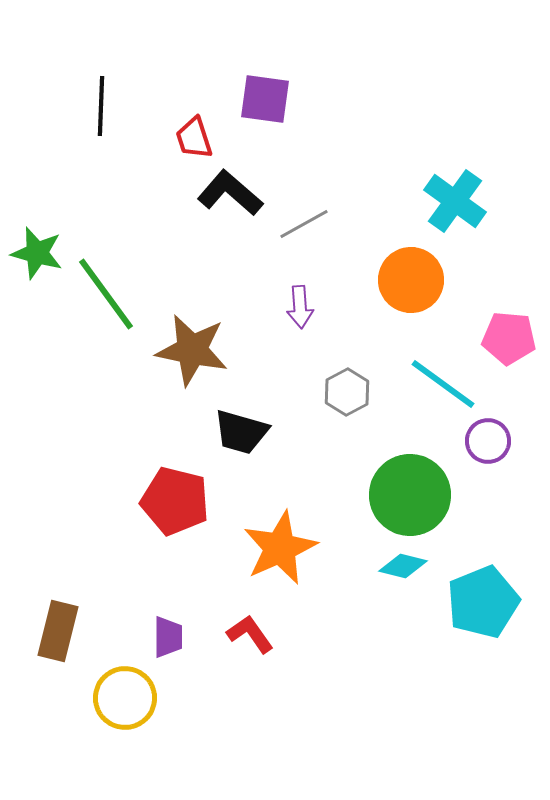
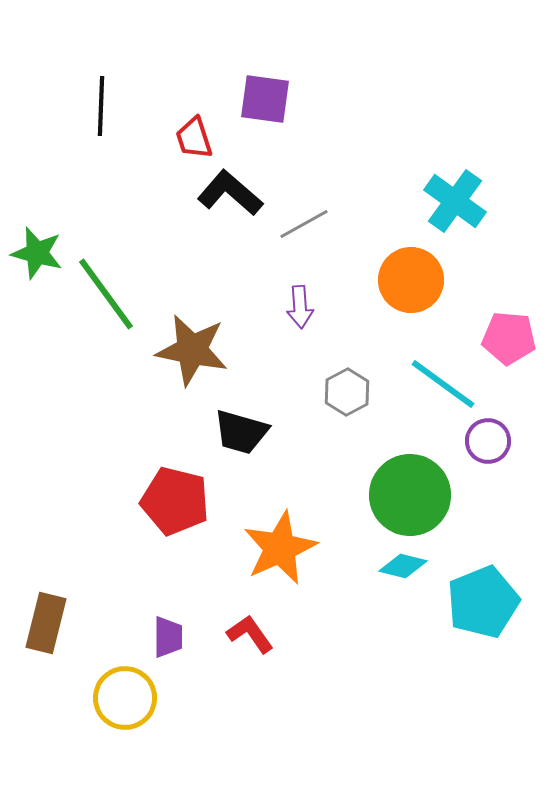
brown rectangle: moved 12 px left, 8 px up
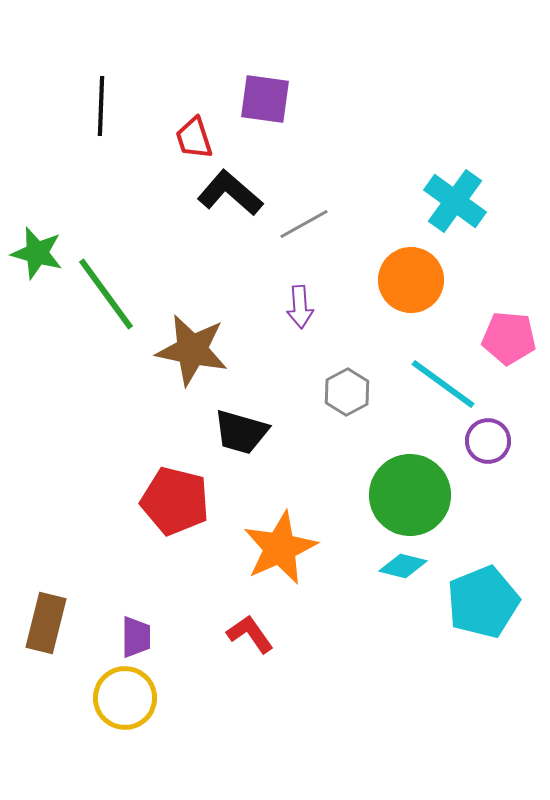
purple trapezoid: moved 32 px left
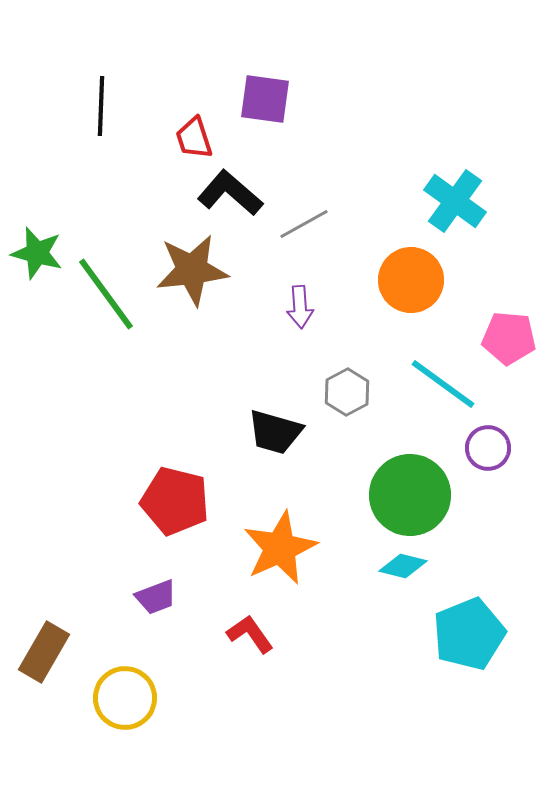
brown star: moved 80 px up; rotated 18 degrees counterclockwise
black trapezoid: moved 34 px right
purple circle: moved 7 px down
cyan pentagon: moved 14 px left, 32 px down
brown rectangle: moved 2 px left, 29 px down; rotated 16 degrees clockwise
purple trapezoid: moved 20 px right, 40 px up; rotated 69 degrees clockwise
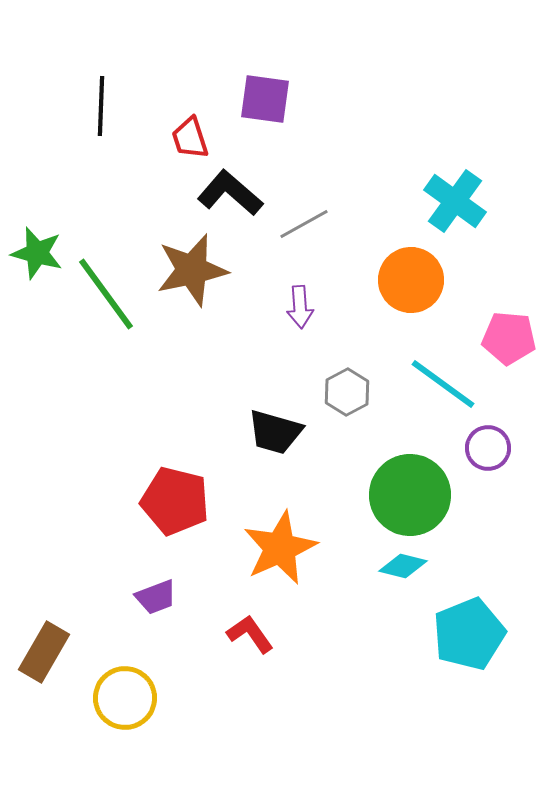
red trapezoid: moved 4 px left
brown star: rotated 6 degrees counterclockwise
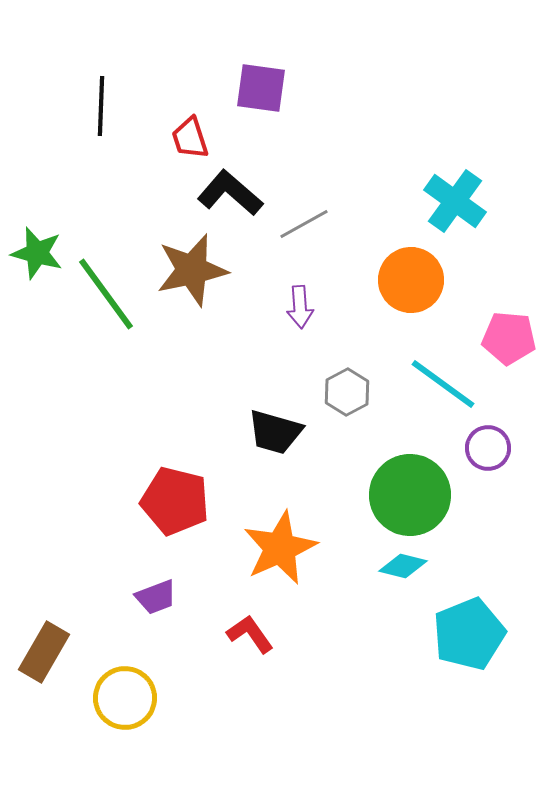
purple square: moved 4 px left, 11 px up
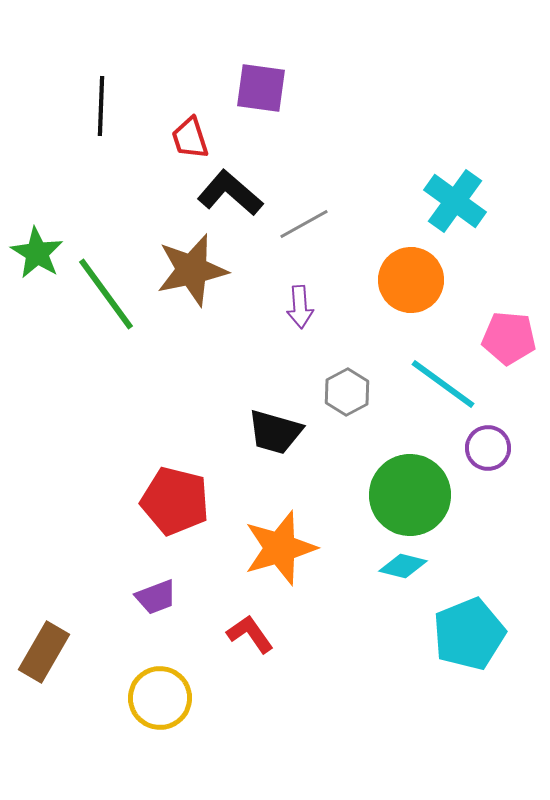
green star: rotated 16 degrees clockwise
orange star: rotated 8 degrees clockwise
yellow circle: moved 35 px right
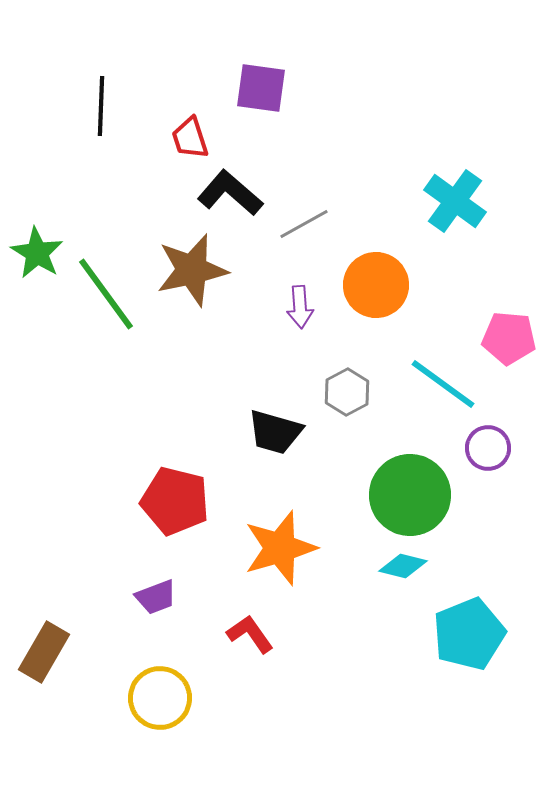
orange circle: moved 35 px left, 5 px down
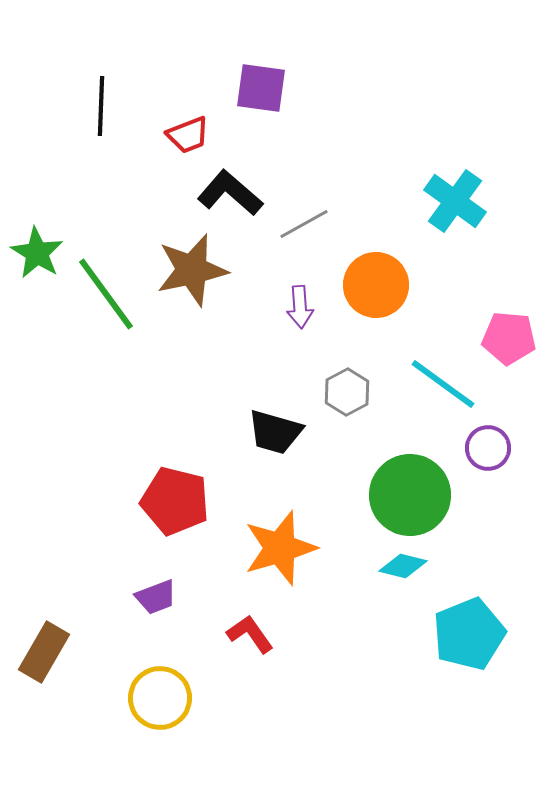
red trapezoid: moved 2 px left, 3 px up; rotated 93 degrees counterclockwise
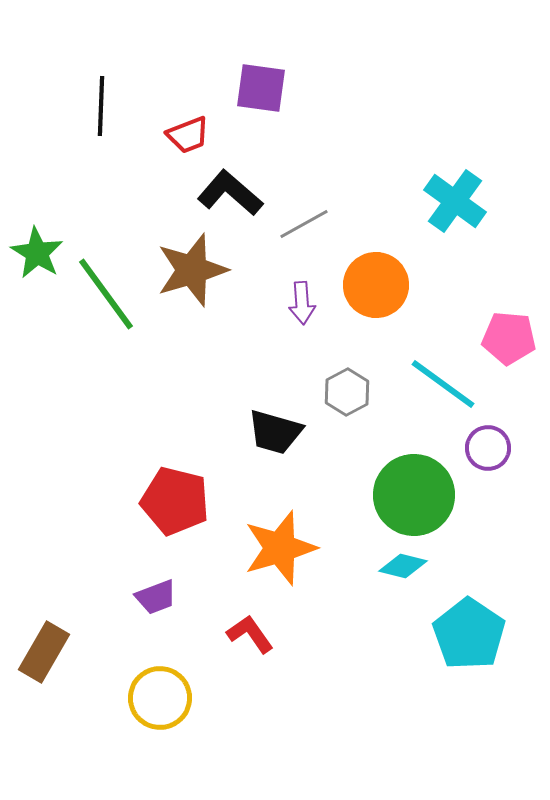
brown star: rotated 4 degrees counterclockwise
purple arrow: moved 2 px right, 4 px up
green circle: moved 4 px right
cyan pentagon: rotated 16 degrees counterclockwise
